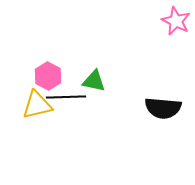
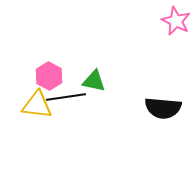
pink hexagon: moved 1 px right
black line: rotated 6 degrees counterclockwise
yellow triangle: rotated 20 degrees clockwise
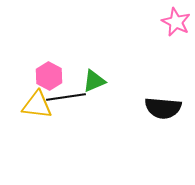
pink star: moved 1 px down
green triangle: rotated 35 degrees counterclockwise
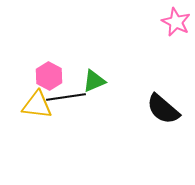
black semicircle: moved 1 px down; rotated 36 degrees clockwise
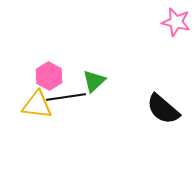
pink star: rotated 12 degrees counterclockwise
green triangle: rotated 20 degrees counterclockwise
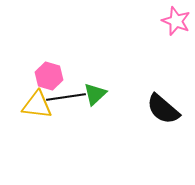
pink star: moved 1 px up; rotated 8 degrees clockwise
pink hexagon: rotated 12 degrees counterclockwise
green triangle: moved 1 px right, 13 px down
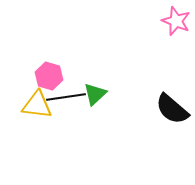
black semicircle: moved 9 px right
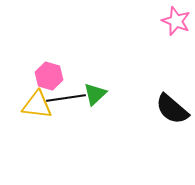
black line: moved 1 px down
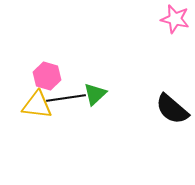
pink star: moved 1 px left, 2 px up; rotated 8 degrees counterclockwise
pink hexagon: moved 2 px left
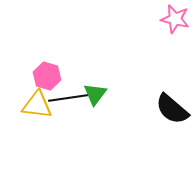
green triangle: rotated 10 degrees counterclockwise
black line: moved 2 px right
